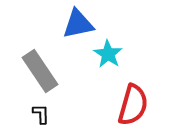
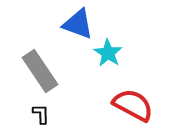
blue triangle: rotated 32 degrees clockwise
cyan star: moved 1 px up
red semicircle: rotated 78 degrees counterclockwise
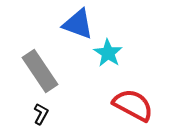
black L-shape: rotated 30 degrees clockwise
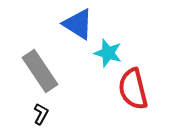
blue triangle: rotated 12 degrees clockwise
cyan star: rotated 16 degrees counterclockwise
red semicircle: moved 16 px up; rotated 132 degrees counterclockwise
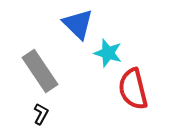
blue triangle: rotated 12 degrees clockwise
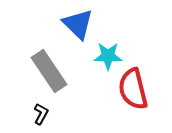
cyan star: moved 3 px down; rotated 16 degrees counterclockwise
gray rectangle: moved 9 px right
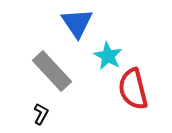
blue triangle: moved 1 px left, 1 px up; rotated 12 degrees clockwise
cyan star: rotated 28 degrees clockwise
gray rectangle: moved 3 px right; rotated 9 degrees counterclockwise
